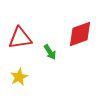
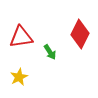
red diamond: rotated 44 degrees counterclockwise
red triangle: moved 1 px right, 1 px up
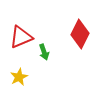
red triangle: rotated 15 degrees counterclockwise
green arrow: moved 6 px left; rotated 14 degrees clockwise
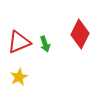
red triangle: moved 2 px left, 5 px down
green arrow: moved 1 px right, 8 px up
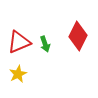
red diamond: moved 2 px left, 2 px down
yellow star: moved 1 px left, 3 px up
